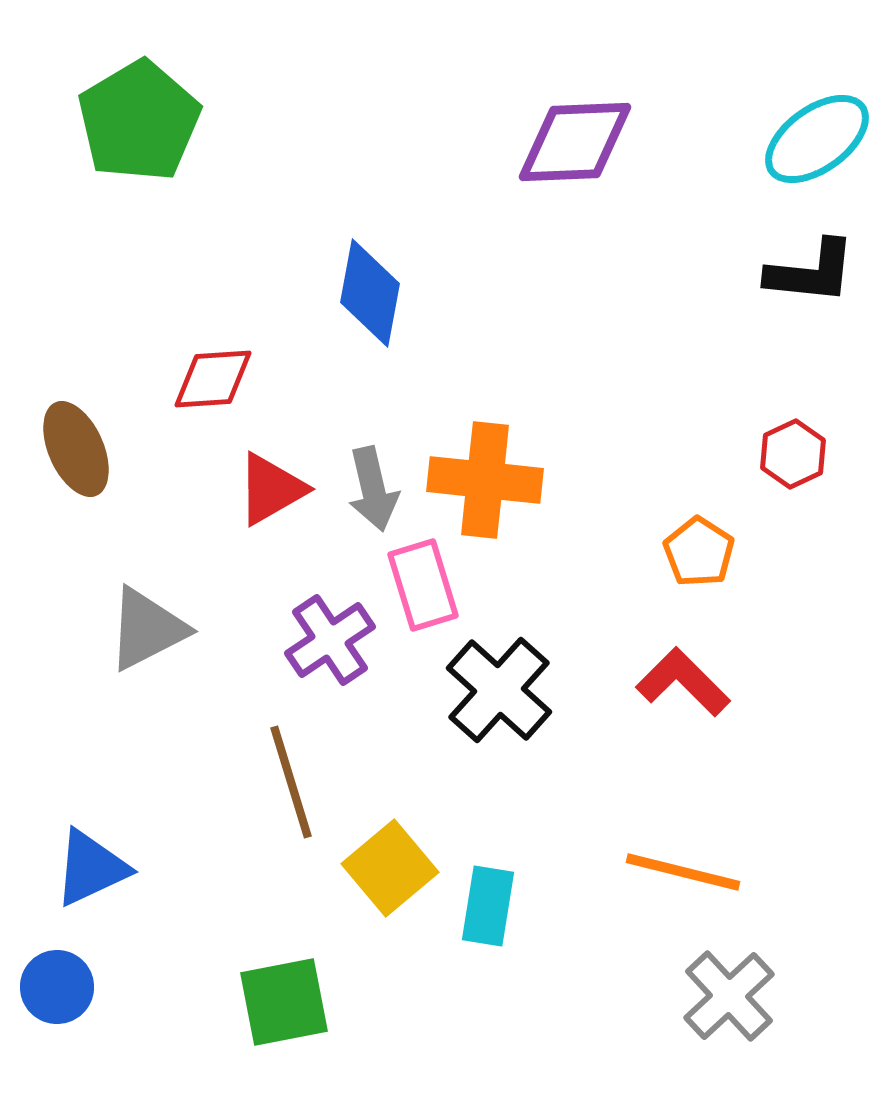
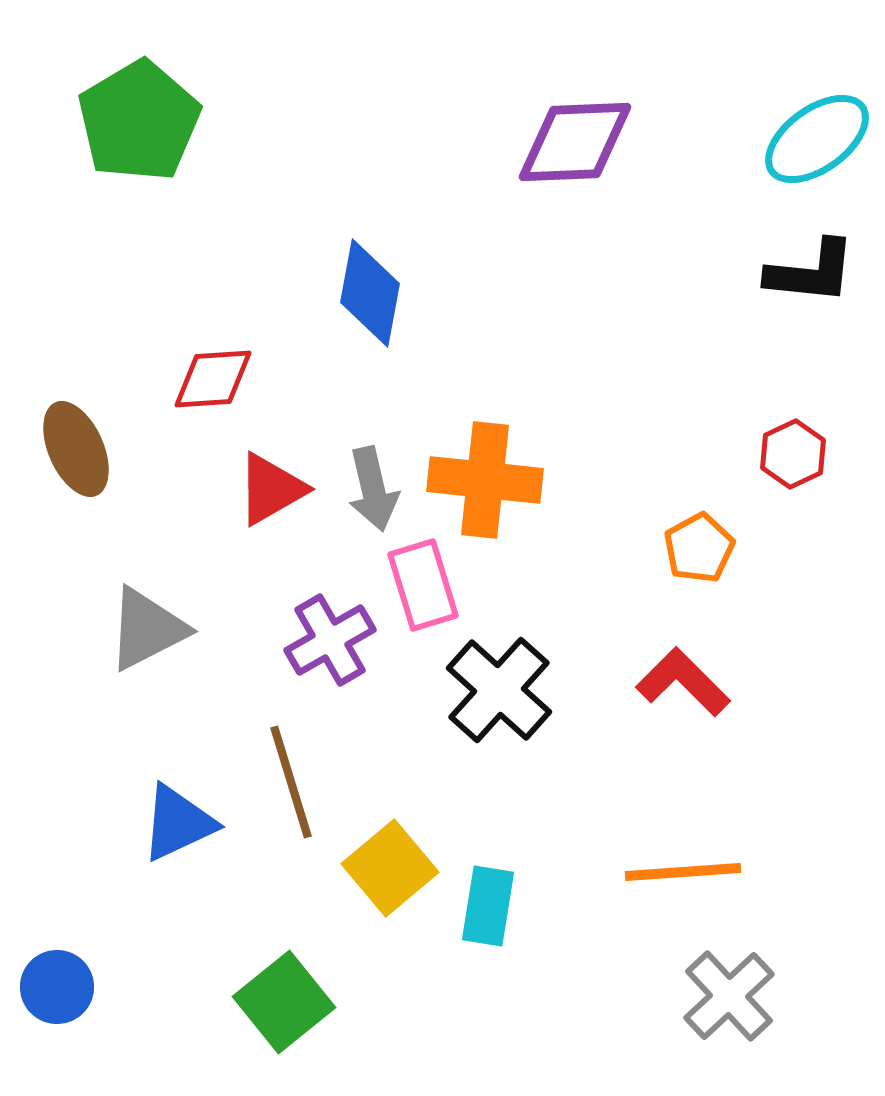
orange pentagon: moved 4 px up; rotated 10 degrees clockwise
purple cross: rotated 4 degrees clockwise
blue triangle: moved 87 px right, 45 px up
orange line: rotated 18 degrees counterclockwise
green square: rotated 28 degrees counterclockwise
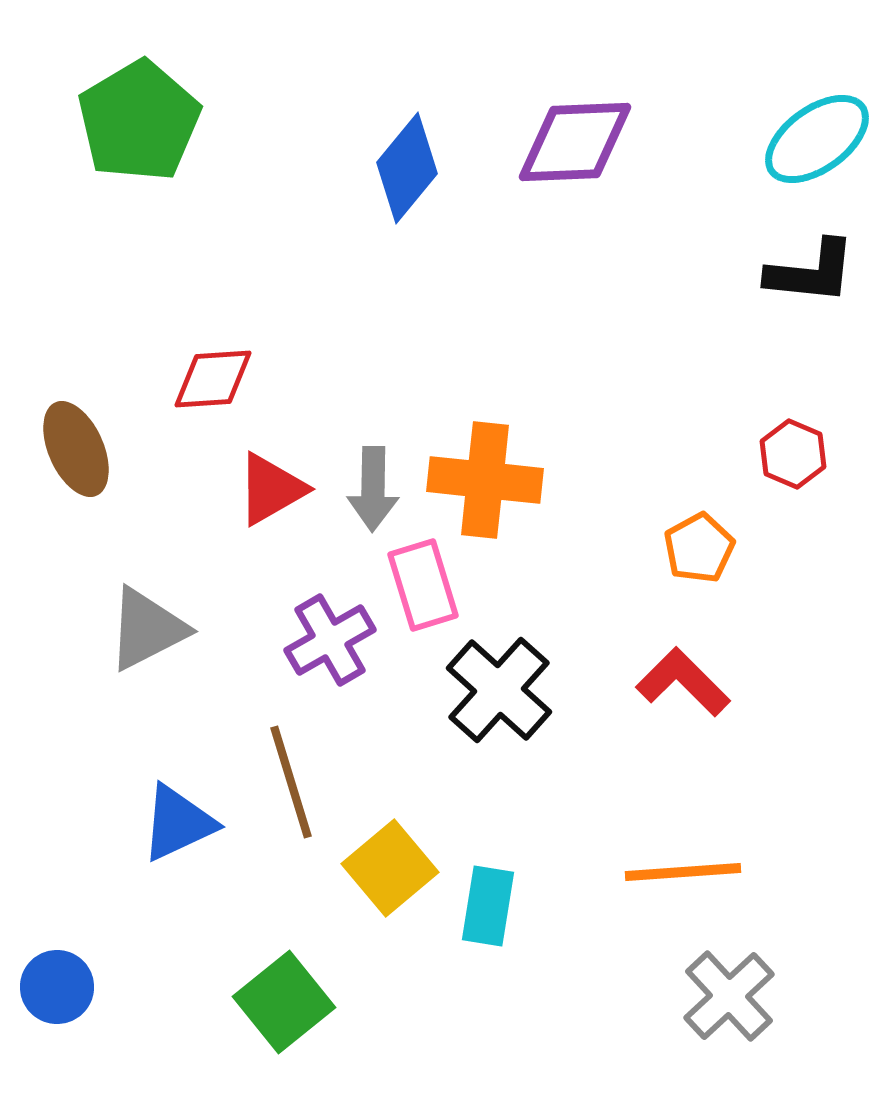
blue diamond: moved 37 px right, 125 px up; rotated 29 degrees clockwise
red hexagon: rotated 12 degrees counterclockwise
gray arrow: rotated 14 degrees clockwise
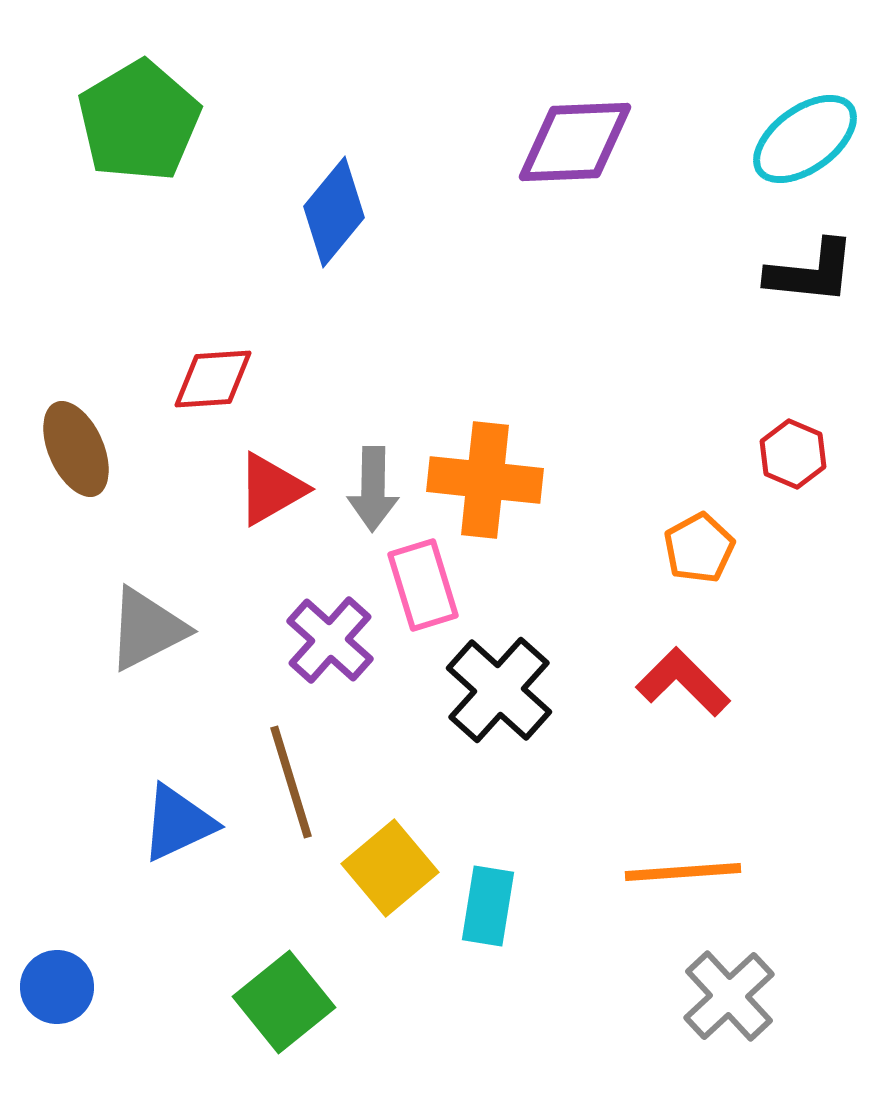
cyan ellipse: moved 12 px left
blue diamond: moved 73 px left, 44 px down
purple cross: rotated 18 degrees counterclockwise
